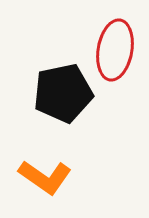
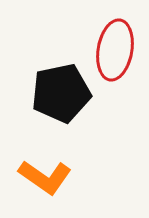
black pentagon: moved 2 px left
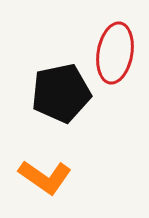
red ellipse: moved 3 px down
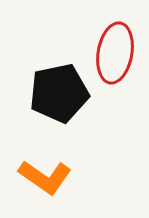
black pentagon: moved 2 px left
